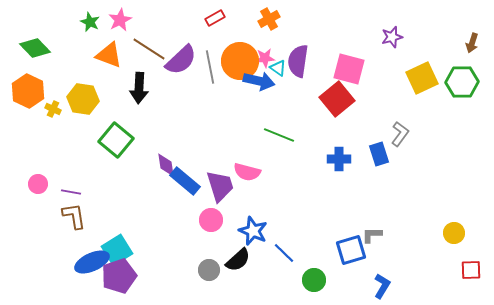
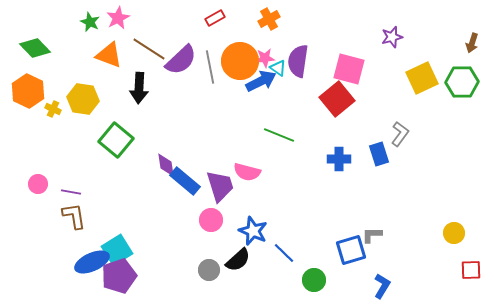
pink star at (120, 20): moved 2 px left, 2 px up
blue arrow at (259, 81): moved 2 px right; rotated 40 degrees counterclockwise
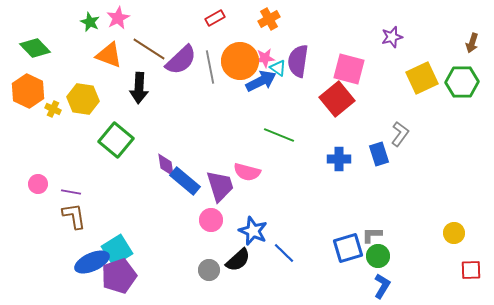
blue square at (351, 250): moved 3 px left, 2 px up
green circle at (314, 280): moved 64 px right, 24 px up
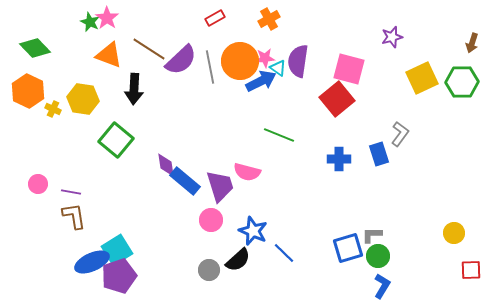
pink star at (118, 18): moved 11 px left; rotated 10 degrees counterclockwise
black arrow at (139, 88): moved 5 px left, 1 px down
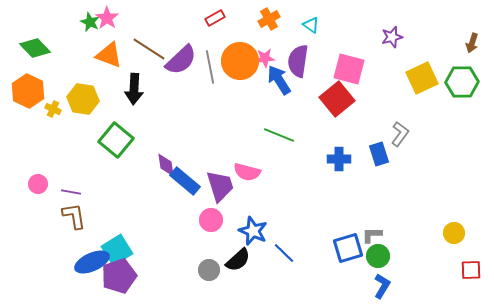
cyan triangle at (278, 68): moved 33 px right, 43 px up
blue arrow at (261, 81): moved 18 px right, 1 px up; rotated 96 degrees counterclockwise
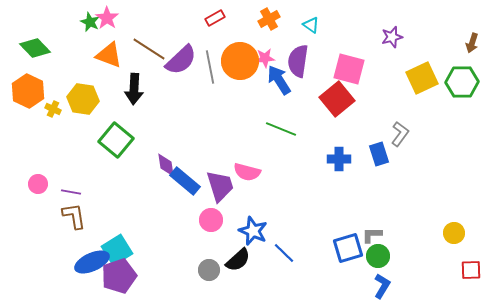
green line at (279, 135): moved 2 px right, 6 px up
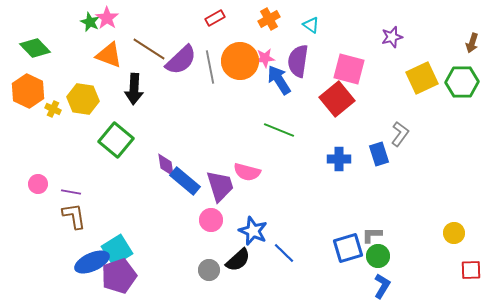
green line at (281, 129): moved 2 px left, 1 px down
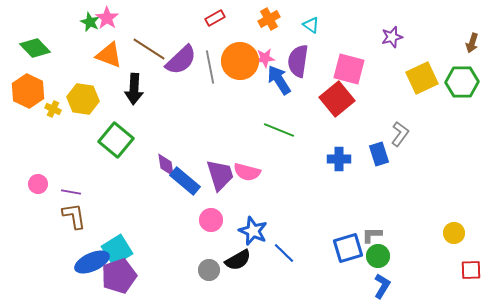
purple trapezoid at (220, 186): moved 11 px up
black semicircle at (238, 260): rotated 12 degrees clockwise
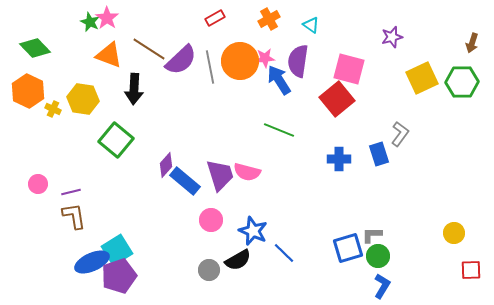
purple diamond at (166, 165): rotated 50 degrees clockwise
purple line at (71, 192): rotated 24 degrees counterclockwise
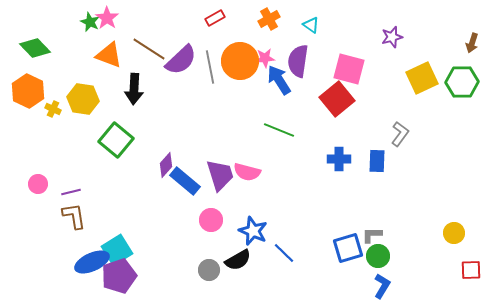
blue rectangle at (379, 154): moved 2 px left, 7 px down; rotated 20 degrees clockwise
